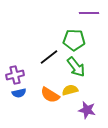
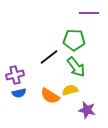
orange semicircle: moved 1 px down
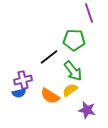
purple line: rotated 72 degrees clockwise
green arrow: moved 3 px left, 4 px down
purple cross: moved 8 px right, 5 px down
yellow semicircle: rotated 21 degrees counterclockwise
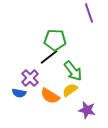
green pentagon: moved 19 px left
purple cross: moved 7 px right, 2 px up; rotated 30 degrees counterclockwise
blue semicircle: rotated 24 degrees clockwise
